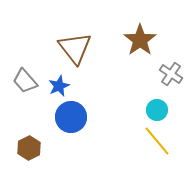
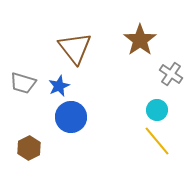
gray trapezoid: moved 2 px left, 2 px down; rotated 32 degrees counterclockwise
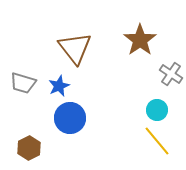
blue circle: moved 1 px left, 1 px down
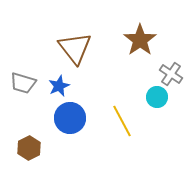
cyan circle: moved 13 px up
yellow line: moved 35 px left, 20 px up; rotated 12 degrees clockwise
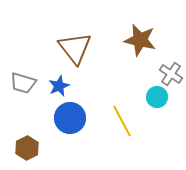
brown star: rotated 24 degrees counterclockwise
brown hexagon: moved 2 px left
